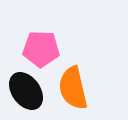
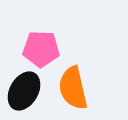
black ellipse: moved 2 px left; rotated 66 degrees clockwise
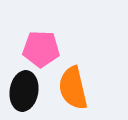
black ellipse: rotated 21 degrees counterclockwise
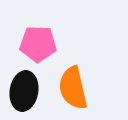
pink pentagon: moved 3 px left, 5 px up
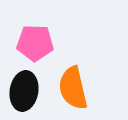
pink pentagon: moved 3 px left, 1 px up
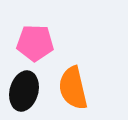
black ellipse: rotated 6 degrees clockwise
